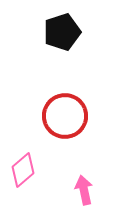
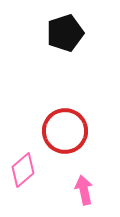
black pentagon: moved 3 px right, 1 px down
red circle: moved 15 px down
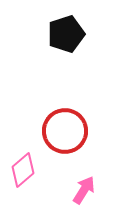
black pentagon: moved 1 px right, 1 px down
pink arrow: rotated 44 degrees clockwise
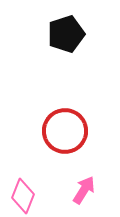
pink diamond: moved 26 px down; rotated 28 degrees counterclockwise
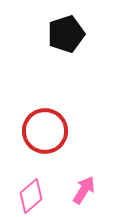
red circle: moved 20 px left
pink diamond: moved 8 px right; rotated 28 degrees clockwise
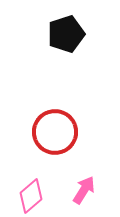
red circle: moved 10 px right, 1 px down
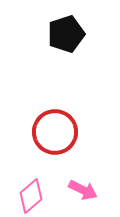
pink arrow: moved 1 px left; rotated 84 degrees clockwise
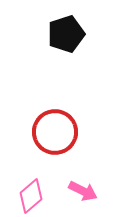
pink arrow: moved 1 px down
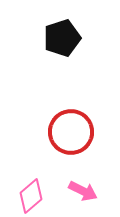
black pentagon: moved 4 px left, 4 px down
red circle: moved 16 px right
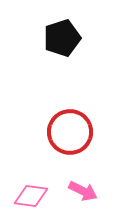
red circle: moved 1 px left
pink diamond: rotated 48 degrees clockwise
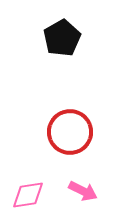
black pentagon: rotated 12 degrees counterclockwise
pink diamond: moved 3 px left, 1 px up; rotated 16 degrees counterclockwise
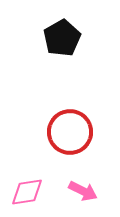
pink diamond: moved 1 px left, 3 px up
